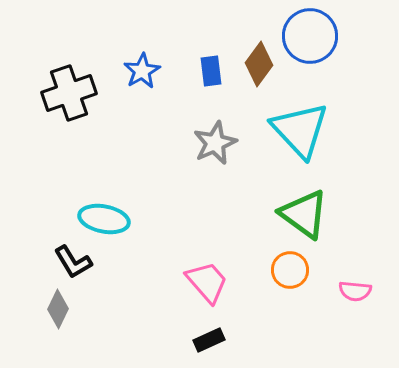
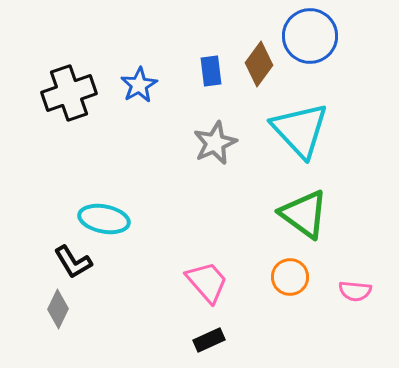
blue star: moved 3 px left, 14 px down
orange circle: moved 7 px down
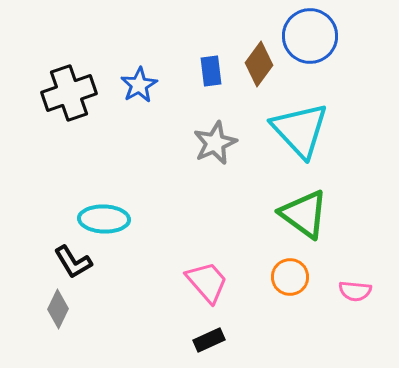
cyan ellipse: rotated 9 degrees counterclockwise
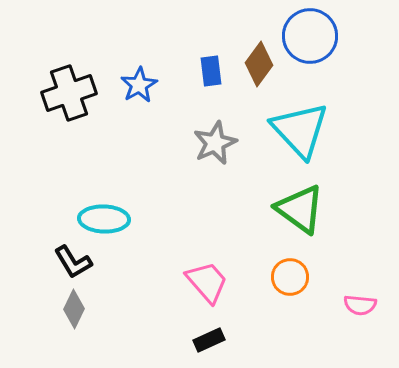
green triangle: moved 4 px left, 5 px up
pink semicircle: moved 5 px right, 14 px down
gray diamond: moved 16 px right
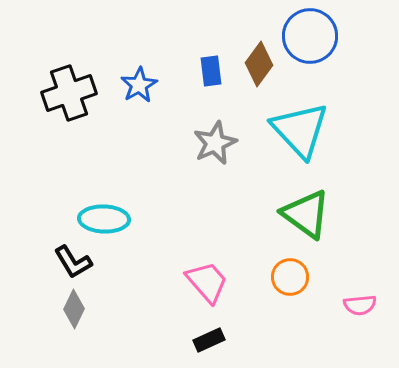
green triangle: moved 6 px right, 5 px down
pink semicircle: rotated 12 degrees counterclockwise
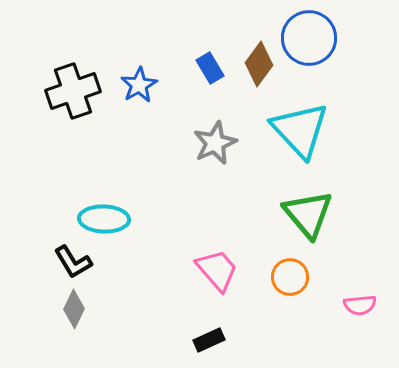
blue circle: moved 1 px left, 2 px down
blue rectangle: moved 1 px left, 3 px up; rotated 24 degrees counterclockwise
black cross: moved 4 px right, 2 px up
green triangle: moved 2 px right; rotated 14 degrees clockwise
pink trapezoid: moved 10 px right, 12 px up
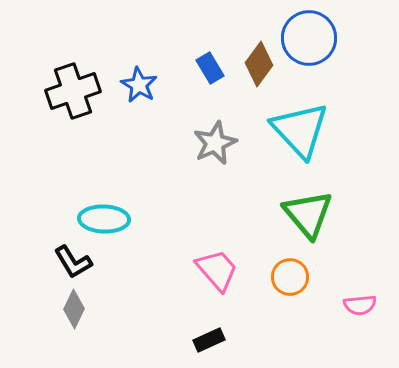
blue star: rotated 12 degrees counterclockwise
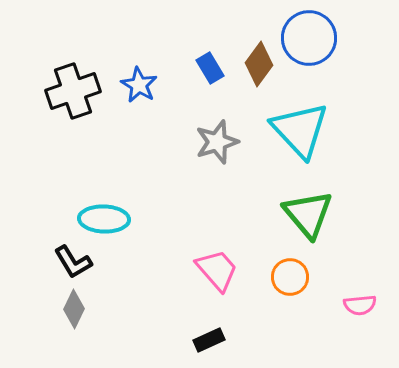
gray star: moved 2 px right, 1 px up; rotated 6 degrees clockwise
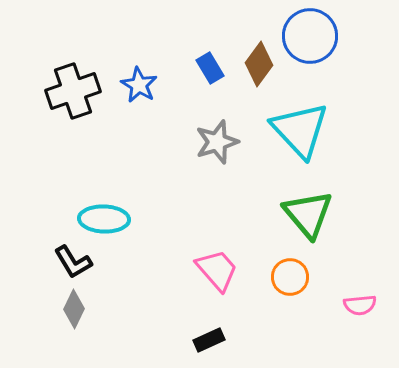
blue circle: moved 1 px right, 2 px up
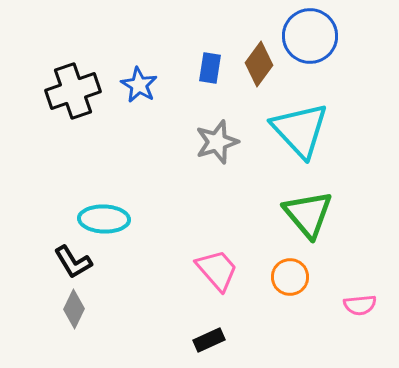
blue rectangle: rotated 40 degrees clockwise
